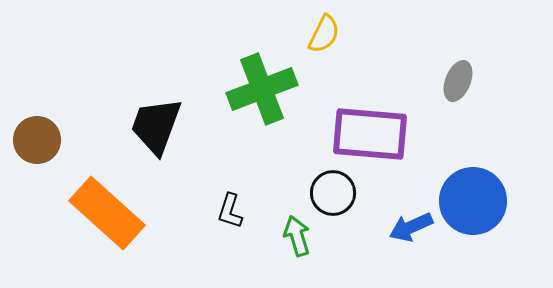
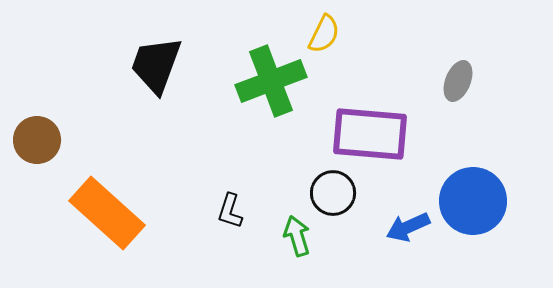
green cross: moved 9 px right, 8 px up
black trapezoid: moved 61 px up
blue arrow: moved 3 px left
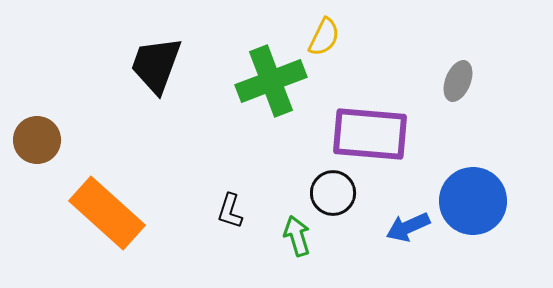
yellow semicircle: moved 3 px down
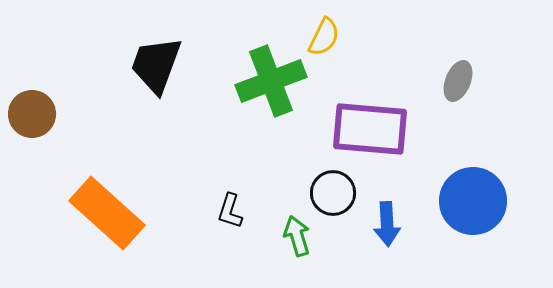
purple rectangle: moved 5 px up
brown circle: moved 5 px left, 26 px up
blue arrow: moved 21 px left, 3 px up; rotated 69 degrees counterclockwise
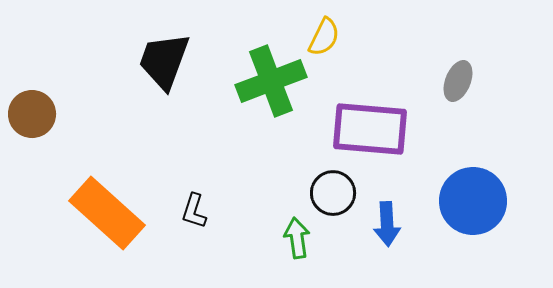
black trapezoid: moved 8 px right, 4 px up
black L-shape: moved 36 px left
green arrow: moved 2 px down; rotated 9 degrees clockwise
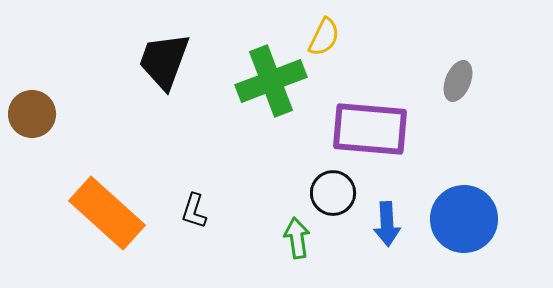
blue circle: moved 9 px left, 18 px down
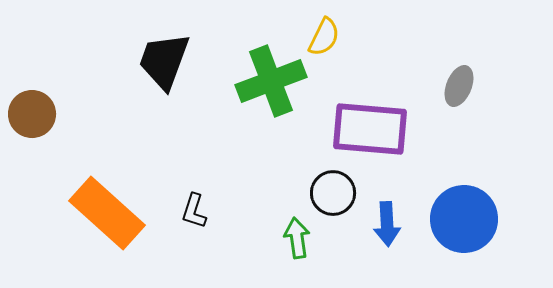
gray ellipse: moved 1 px right, 5 px down
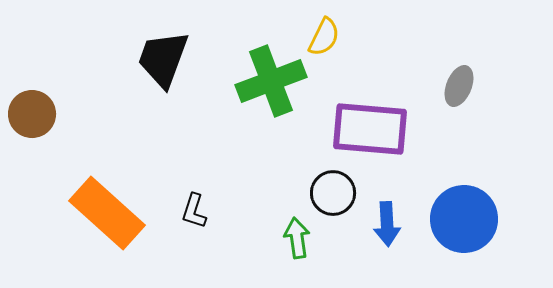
black trapezoid: moved 1 px left, 2 px up
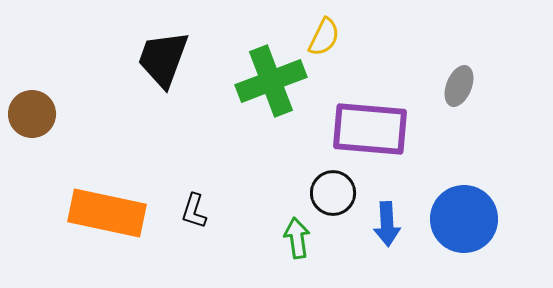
orange rectangle: rotated 30 degrees counterclockwise
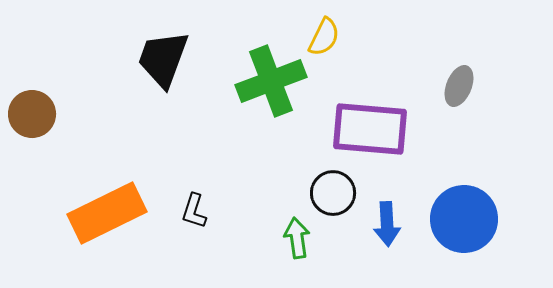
orange rectangle: rotated 38 degrees counterclockwise
